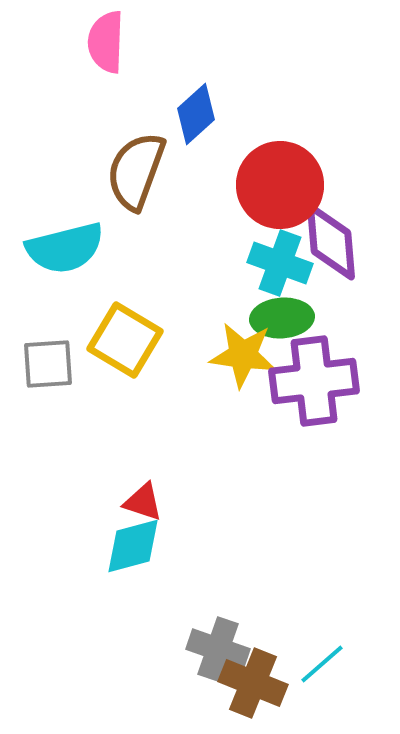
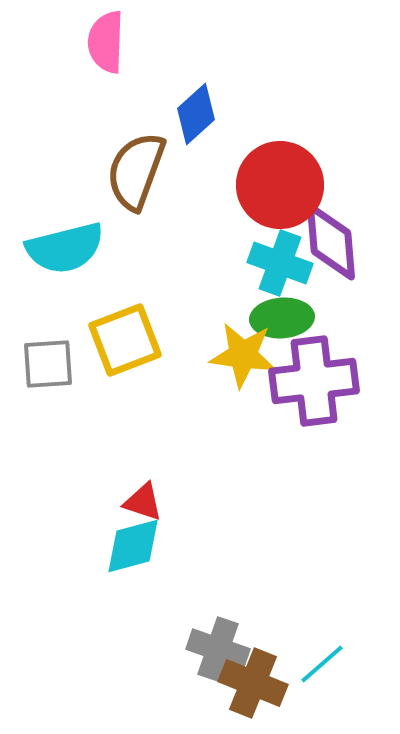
yellow square: rotated 38 degrees clockwise
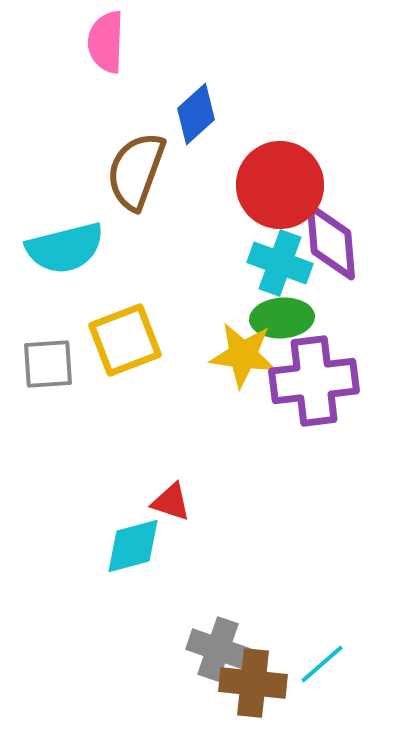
red triangle: moved 28 px right
brown cross: rotated 16 degrees counterclockwise
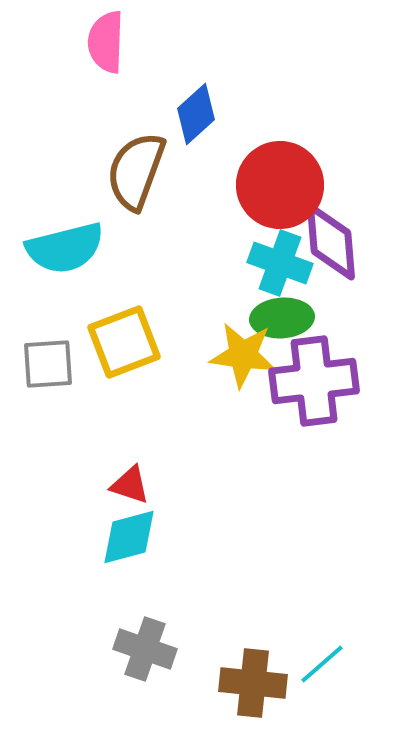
yellow square: moved 1 px left, 2 px down
red triangle: moved 41 px left, 17 px up
cyan diamond: moved 4 px left, 9 px up
gray cross: moved 73 px left
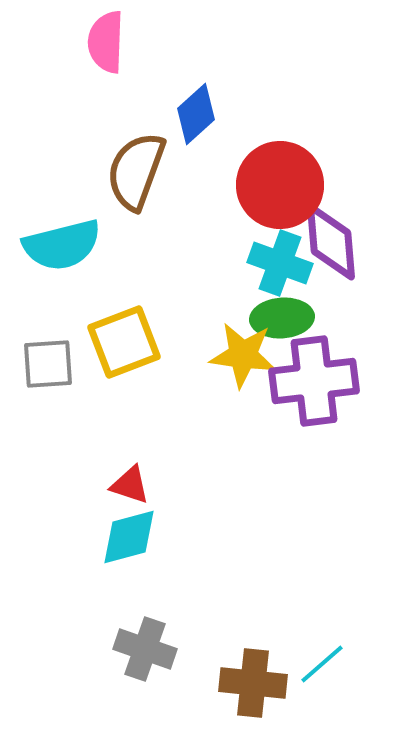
cyan semicircle: moved 3 px left, 3 px up
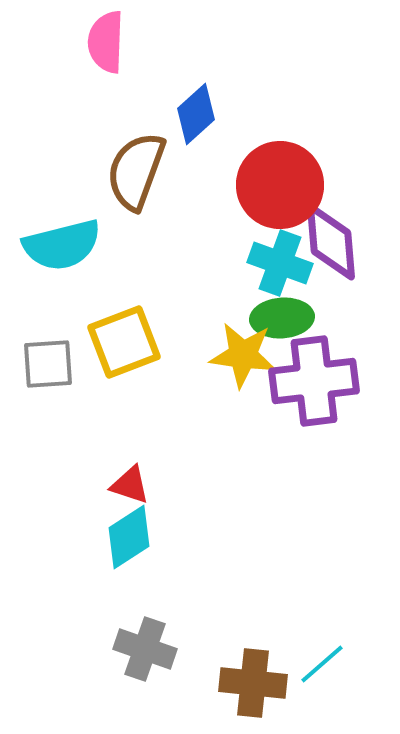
cyan diamond: rotated 18 degrees counterclockwise
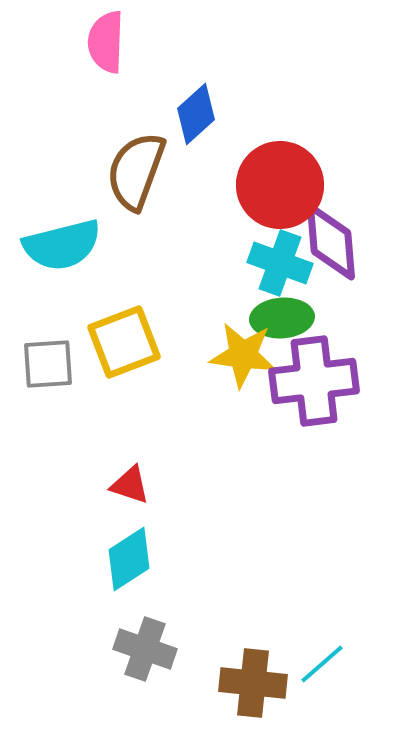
cyan diamond: moved 22 px down
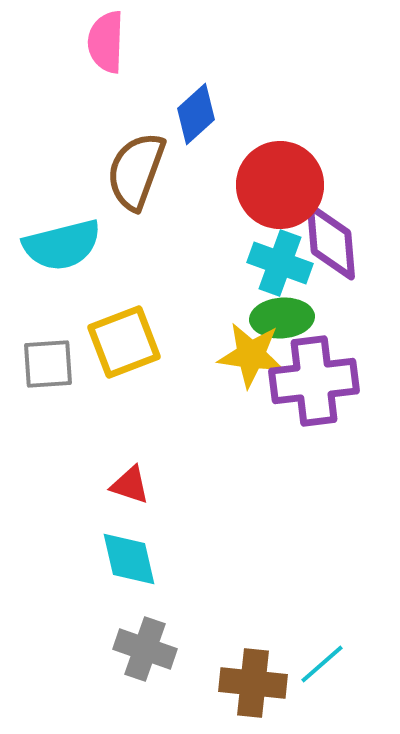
yellow star: moved 8 px right
cyan diamond: rotated 70 degrees counterclockwise
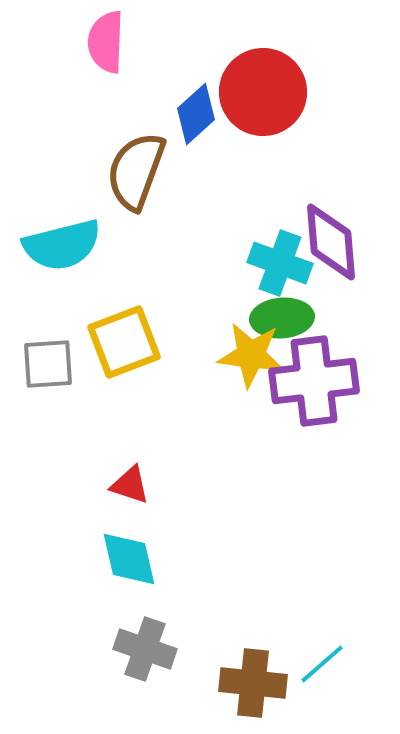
red circle: moved 17 px left, 93 px up
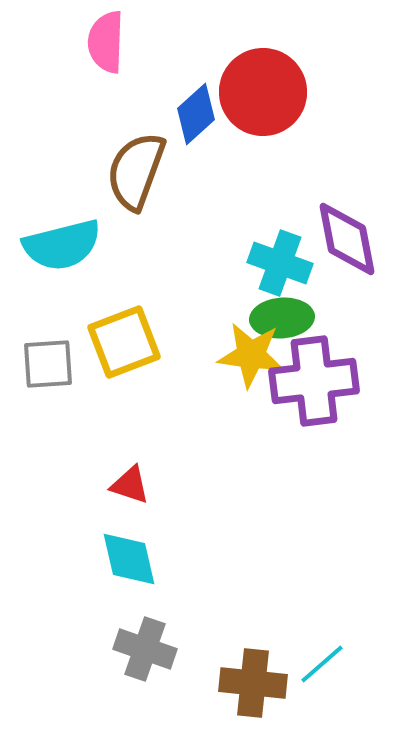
purple diamond: moved 16 px right, 3 px up; rotated 6 degrees counterclockwise
